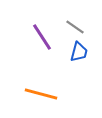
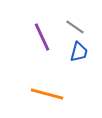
purple line: rotated 8 degrees clockwise
orange line: moved 6 px right
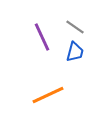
blue trapezoid: moved 4 px left
orange line: moved 1 px right, 1 px down; rotated 40 degrees counterclockwise
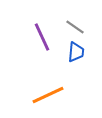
blue trapezoid: moved 1 px right; rotated 10 degrees counterclockwise
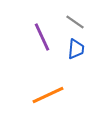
gray line: moved 5 px up
blue trapezoid: moved 3 px up
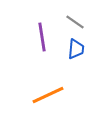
purple line: rotated 16 degrees clockwise
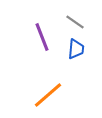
purple line: rotated 12 degrees counterclockwise
orange line: rotated 16 degrees counterclockwise
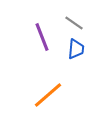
gray line: moved 1 px left, 1 px down
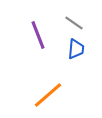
purple line: moved 4 px left, 2 px up
